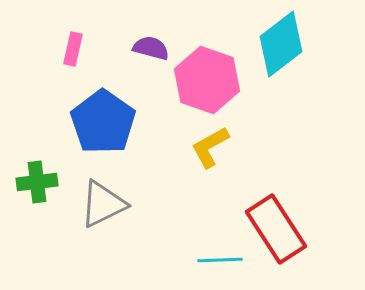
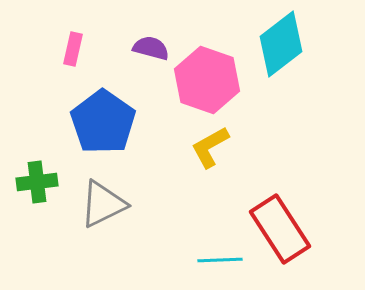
red rectangle: moved 4 px right
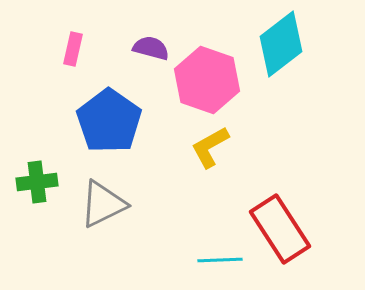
blue pentagon: moved 6 px right, 1 px up
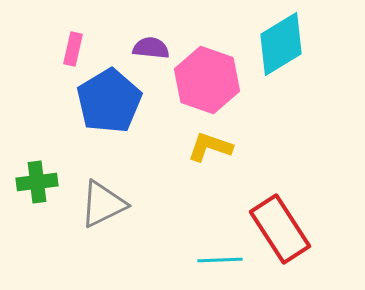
cyan diamond: rotated 6 degrees clockwise
purple semicircle: rotated 9 degrees counterclockwise
blue pentagon: moved 20 px up; rotated 6 degrees clockwise
yellow L-shape: rotated 48 degrees clockwise
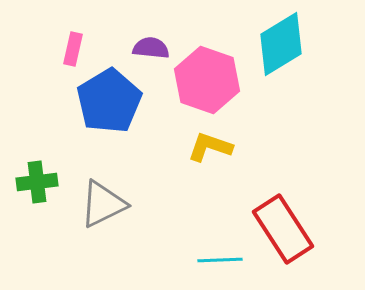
red rectangle: moved 3 px right
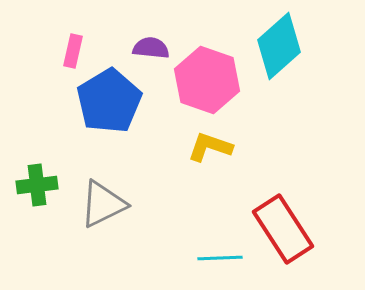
cyan diamond: moved 2 px left, 2 px down; rotated 10 degrees counterclockwise
pink rectangle: moved 2 px down
green cross: moved 3 px down
cyan line: moved 2 px up
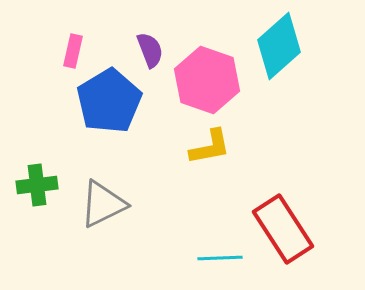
purple semicircle: moved 1 px left, 2 px down; rotated 63 degrees clockwise
yellow L-shape: rotated 150 degrees clockwise
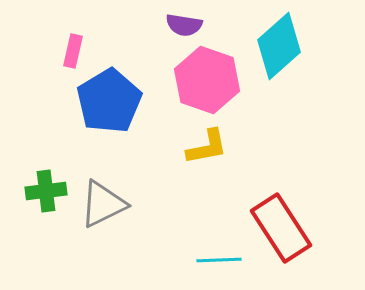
purple semicircle: moved 34 px right, 25 px up; rotated 120 degrees clockwise
yellow L-shape: moved 3 px left
green cross: moved 9 px right, 6 px down
red rectangle: moved 2 px left, 1 px up
cyan line: moved 1 px left, 2 px down
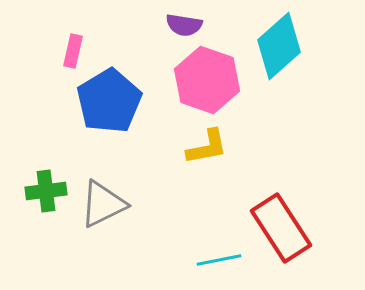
cyan line: rotated 9 degrees counterclockwise
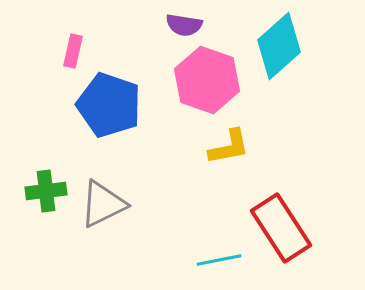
blue pentagon: moved 4 px down; rotated 22 degrees counterclockwise
yellow L-shape: moved 22 px right
